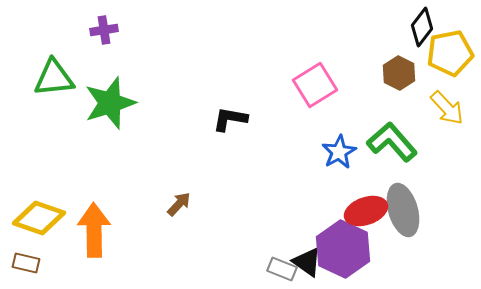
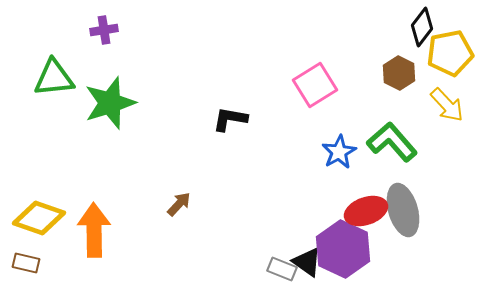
yellow arrow: moved 3 px up
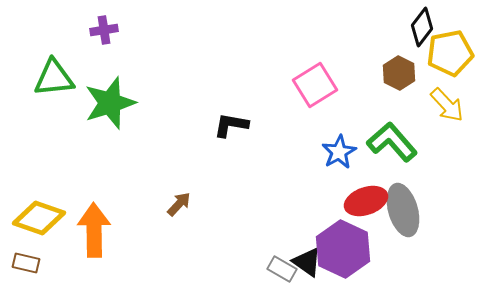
black L-shape: moved 1 px right, 6 px down
red ellipse: moved 10 px up
gray rectangle: rotated 8 degrees clockwise
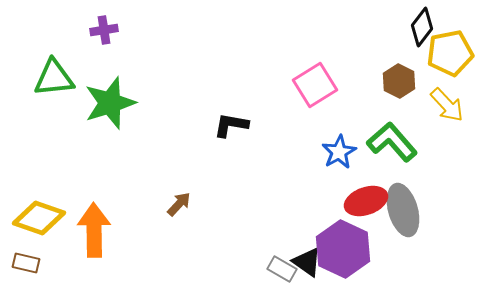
brown hexagon: moved 8 px down
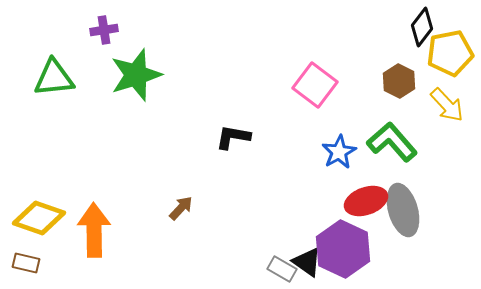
pink square: rotated 21 degrees counterclockwise
green star: moved 26 px right, 28 px up
black L-shape: moved 2 px right, 12 px down
brown arrow: moved 2 px right, 4 px down
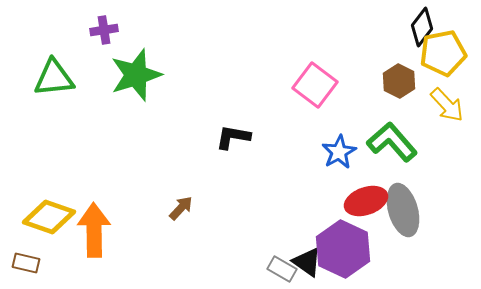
yellow pentagon: moved 7 px left
yellow diamond: moved 10 px right, 1 px up
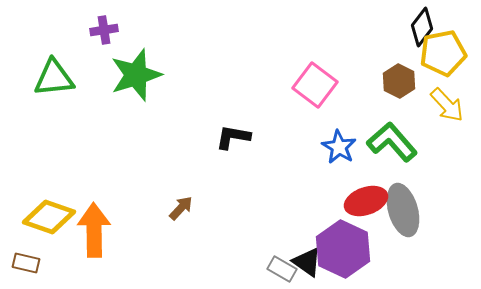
blue star: moved 5 px up; rotated 12 degrees counterclockwise
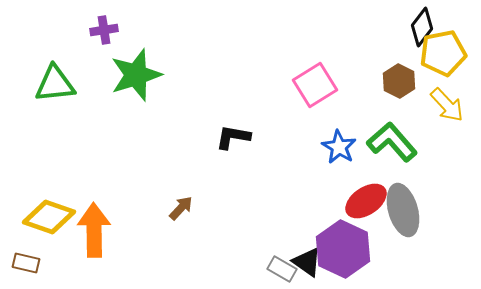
green triangle: moved 1 px right, 6 px down
pink square: rotated 21 degrees clockwise
red ellipse: rotated 15 degrees counterclockwise
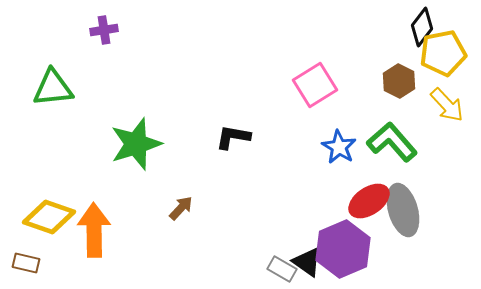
green star: moved 69 px down
green triangle: moved 2 px left, 4 px down
red ellipse: moved 3 px right
purple hexagon: rotated 12 degrees clockwise
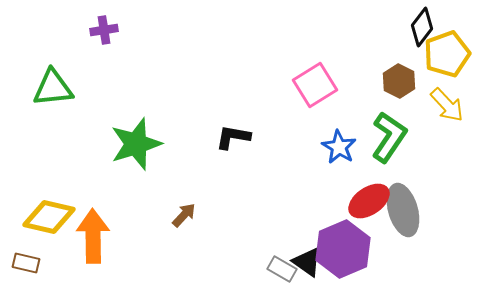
yellow pentagon: moved 4 px right, 1 px down; rotated 9 degrees counterclockwise
green L-shape: moved 3 px left, 5 px up; rotated 75 degrees clockwise
brown arrow: moved 3 px right, 7 px down
yellow diamond: rotated 6 degrees counterclockwise
orange arrow: moved 1 px left, 6 px down
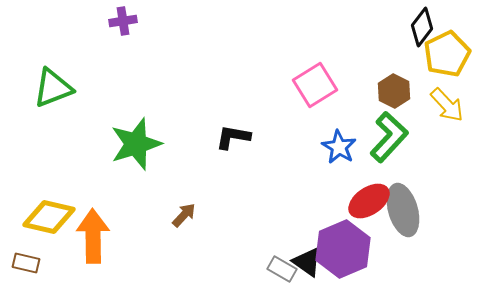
purple cross: moved 19 px right, 9 px up
yellow pentagon: rotated 6 degrees counterclockwise
brown hexagon: moved 5 px left, 10 px down
green triangle: rotated 15 degrees counterclockwise
green L-shape: rotated 9 degrees clockwise
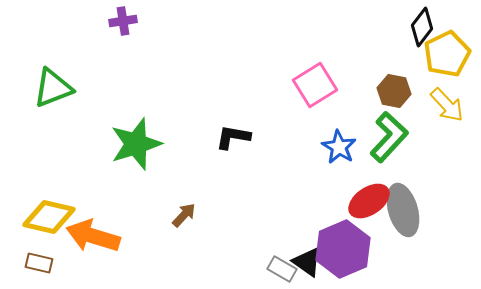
brown hexagon: rotated 16 degrees counterclockwise
orange arrow: rotated 72 degrees counterclockwise
brown rectangle: moved 13 px right
